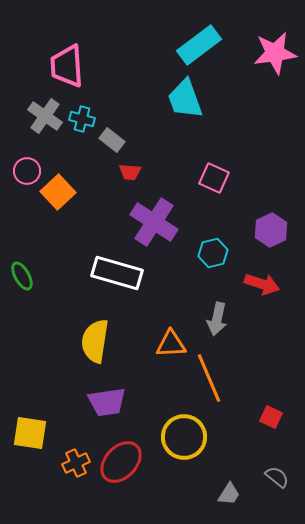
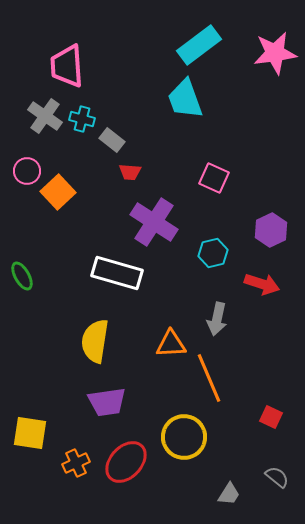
red ellipse: moved 5 px right
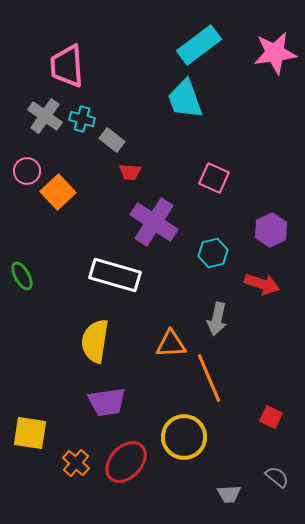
white rectangle: moved 2 px left, 2 px down
orange cross: rotated 24 degrees counterclockwise
gray trapezoid: rotated 55 degrees clockwise
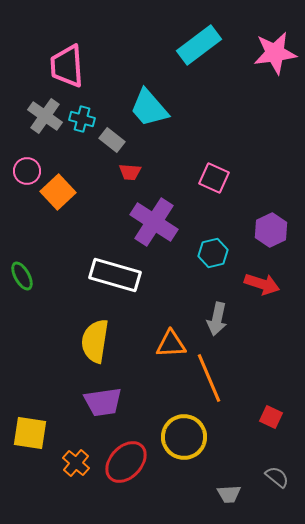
cyan trapezoid: moved 36 px left, 9 px down; rotated 21 degrees counterclockwise
purple trapezoid: moved 4 px left
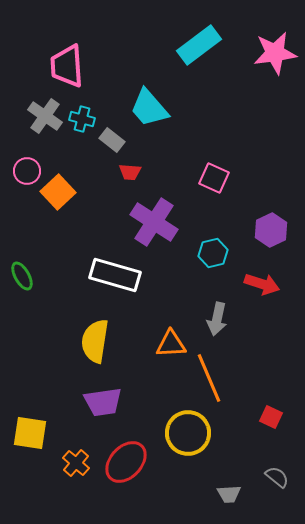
yellow circle: moved 4 px right, 4 px up
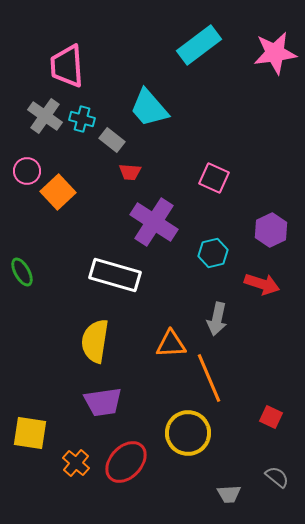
green ellipse: moved 4 px up
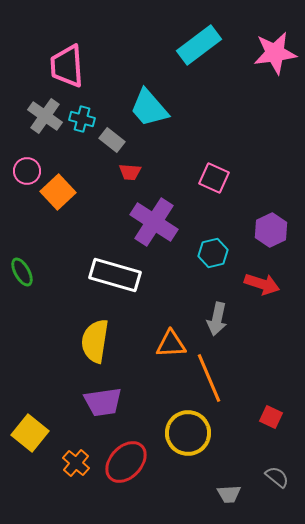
yellow square: rotated 30 degrees clockwise
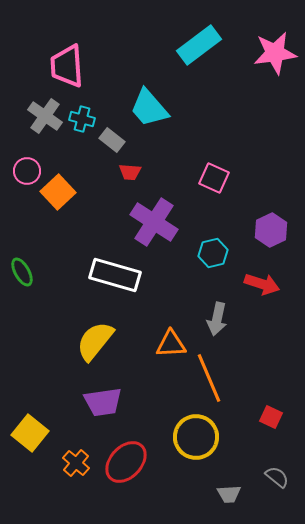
yellow semicircle: rotated 30 degrees clockwise
yellow circle: moved 8 px right, 4 px down
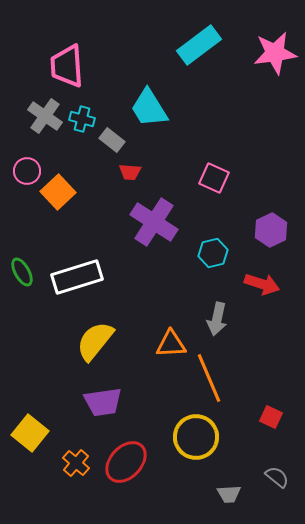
cyan trapezoid: rotated 9 degrees clockwise
white rectangle: moved 38 px left, 2 px down; rotated 33 degrees counterclockwise
